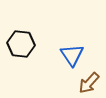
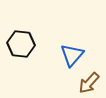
blue triangle: rotated 15 degrees clockwise
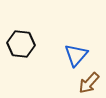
blue triangle: moved 4 px right
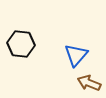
brown arrow: rotated 70 degrees clockwise
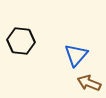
black hexagon: moved 3 px up
